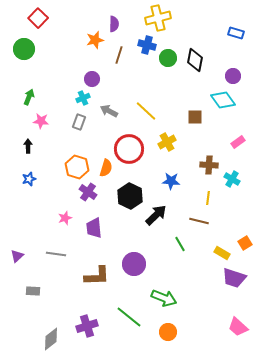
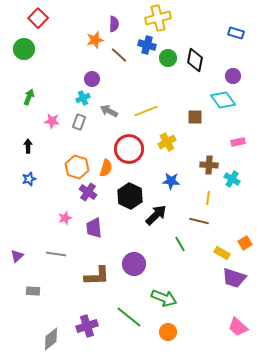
brown line at (119, 55): rotated 66 degrees counterclockwise
yellow line at (146, 111): rotated 65 degrees counterclockwise
pink star at (41, 121): moved 11 px right
pink rectangle at (238, 142): rotated 24 degrees clockwise
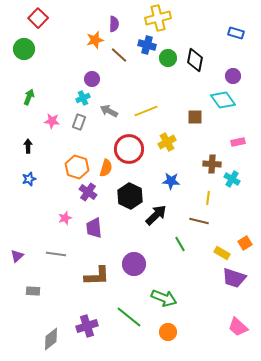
brown cross at (209, 165): moved 3 px right, 1 px up
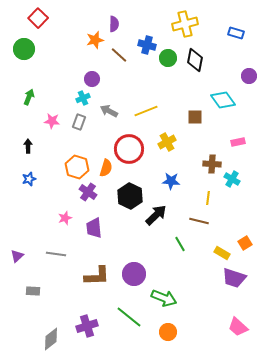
yellow cross at (158, 18): moved 27 px right, 6 px down
purple circle at (233, 76): moved 16 px right
purple circle at (134, 264): moved 10 px down
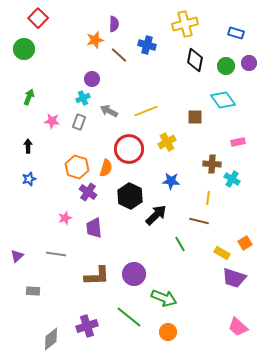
green circle at (168, 58): moved 58 px right, 8 px down
purple circle at (249, 76): moved 13 px up
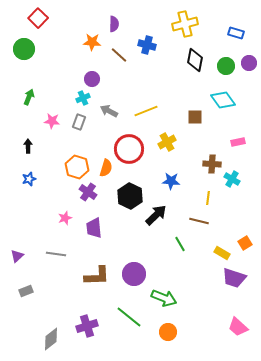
orange star at (95, 40): moved 3 px left, 2 px down; rotated 18 degrees clockwise
gray rectangle at (33, 291): moved 7 px left; rotated 24 degrees counterclockwise
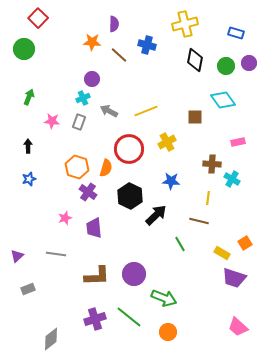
gray rectangle at (26, 291): moved 2 px right, 2 px up
purple cross at (87, 326): moved 8 px right, 7 px up
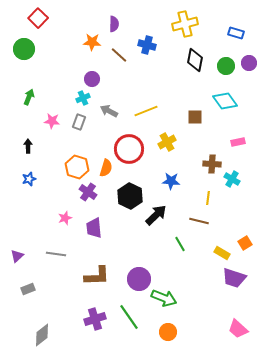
cyan diamond at (223, 100): moved 2 px right, 1 px down
purple circle at (134, 274): moved 5 px right, 5 px down
green line at (129, 317): rotated 16 degrees clockwise
pink trapezoid at (238, 327): moved 2 px down
gray diamond at (51, 339): moved 9 px left, 4 px up
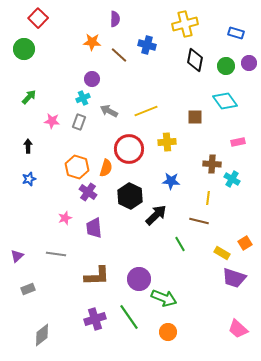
purple semicircle at (114, 24): moved 1 px right, 5 px up
green arrow at (29, 97): rotated 21 degrees clockwise
yellow cross at (167, 142): rotated 24 degrees clockwise
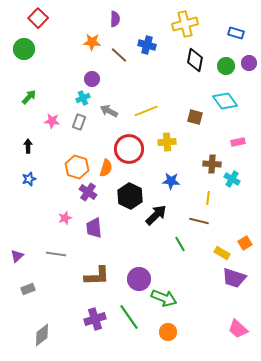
brown square at (195, 117): rotated 14 degrees clockwise
